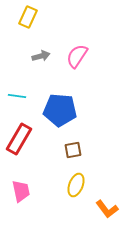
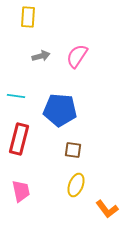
yellow rectangle: rotated 20 degrees counterclockwise
cyan line: moved 1 px left
red rectangle: rotated 16 degrees counterclockwise
brown square: rotated 18 degrees clockwise
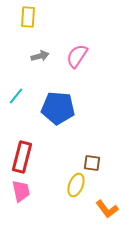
gray arrow: moved 1 px left
cyan line: rotated 60 degrees counterclockwise
blue pentagon: moved 2 px left, 2 px up
red rectangle: moved 3 px right, 18 px down
brown square: moved 19 px right, 13 px down
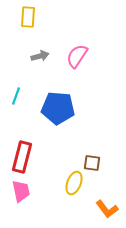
cyan line: rotated 18 degrees counterclockwise
yellow ellipse: moved 2 px left, 2 px up
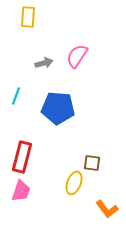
gray arrow: moved 4 px right, 7 px down
pink trapezoid: rotated 30 degrees clockwise
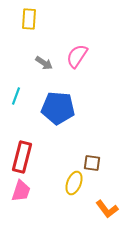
yellow rectangle: moved 1 px right, 2 px down
gray arrow: rotated 48 degrees clockwise
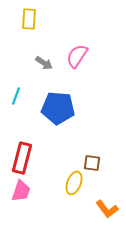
red rectangle: moved 1 px down
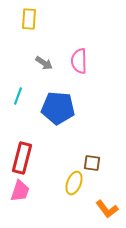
pink semicircle: moved 2 px right, 5 px down; rotated 35 degrees counterclockwise
cyan line: moved 2 px right
pink trapezoid: moved 1 px left
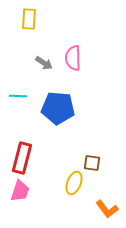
pink semicircle: moved 6 px left, 3 px up
cyan line: rotated 72 degrees clockwise
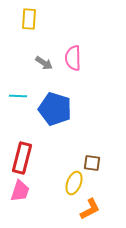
blue pentagon: moved 3 px left, 1 px down; rotated 12 degrees clockwise
orange L-shape: moved 17 px left; rotated 80 degrees counterclockwise
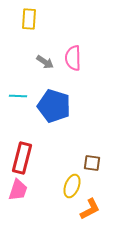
gray arrow: moved 1 px right, 1 px up
blue pentagon: moved 1 px left, 3 px up
yellow ellipse: moved 2 px left, 3 px down
pink trapezoid: moved 2 px left, 1 px up
